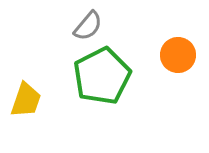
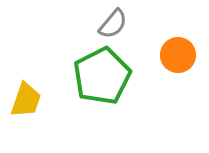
gray semicircle: moved 25 px right, 2 px up
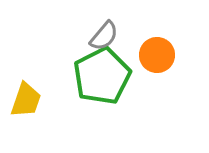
gray semicircle: moved 9 px left, 12 px down
orange circle: moved 21 px left
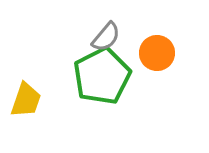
gray semicircle: moved 2 px right, 1 px down
orange circle: moved 2 px up
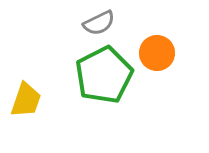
gray semicircle: moved 7 px left, 14 px up; rotated 24 degrees clockwise
green pentagon: moved 2 px right, 1 px up
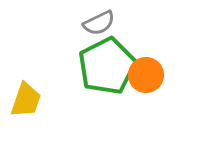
orange circle: moved 11 px left, 22 px down
green pentagon: moved 3 px right, 9 px up
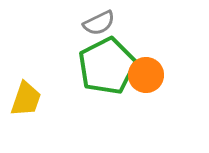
yellow trapezoid: moved 1 px up
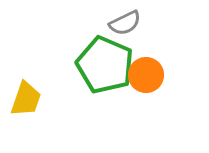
gray semicircle: moved 26 px right
green pentagon: moved 2 px left, 1 px up; rotated 22 degrees counterclockwise
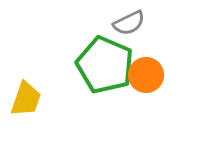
gray semicircle: moved 4 px right
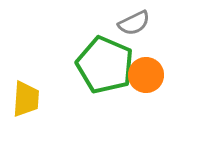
gray semicircle: moved 5 px right
yellow trapezoid: rotated 15 degrees counterclockwise
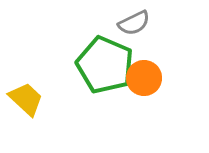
orange circle: moved 2 px left, 3 px down
yellow trapezoid: rotated 51 degrees counterclockwise
